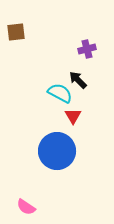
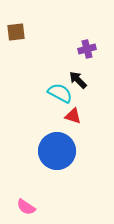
red triangle: rotated 42 degrees counterclockwise
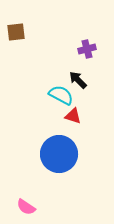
cyan semicircle: moved 1 px right, 2 px down
blue circle: moved 2 px right, 3 px down
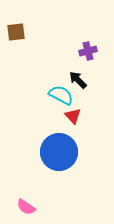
purple cross: moved 1 px right, 2 px down
red triangle: rotated 30 degrees clockwise
blue circle: moved 2 px up
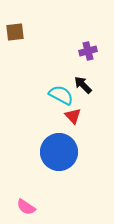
brown square: moved 1 px left
black arrow: moved 5 px right, 5 px down
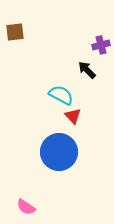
purple cross: moved 13 px right, 6 px up
black arrow: moved 4 px right, 15 px up
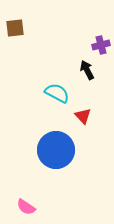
brown square: moved 4 px up
black arrow: rotated 18 degrees clockwise
cyan semicircle: moved 4 px left, 2 px up
red triangle: moved 10 px right
blue circle: moved 3 px left, 2 px up
